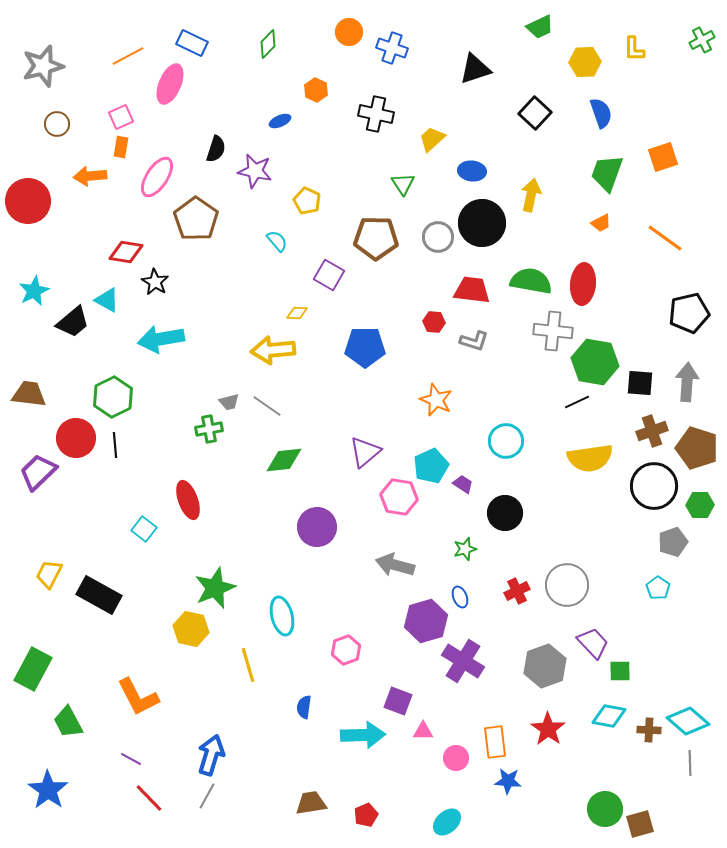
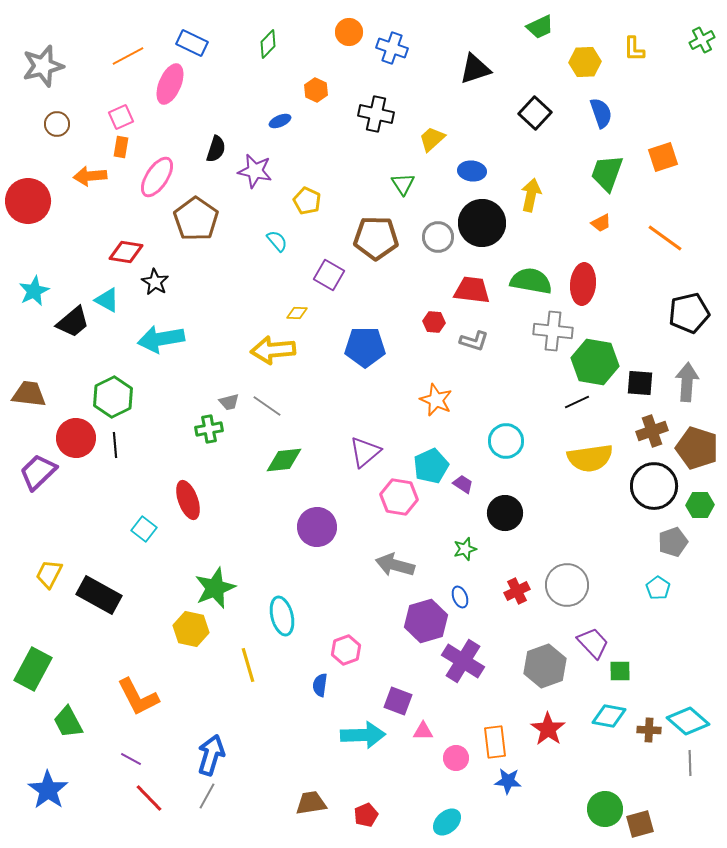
blue semicircle at (304, 707): moved 16 px right, 22 px up
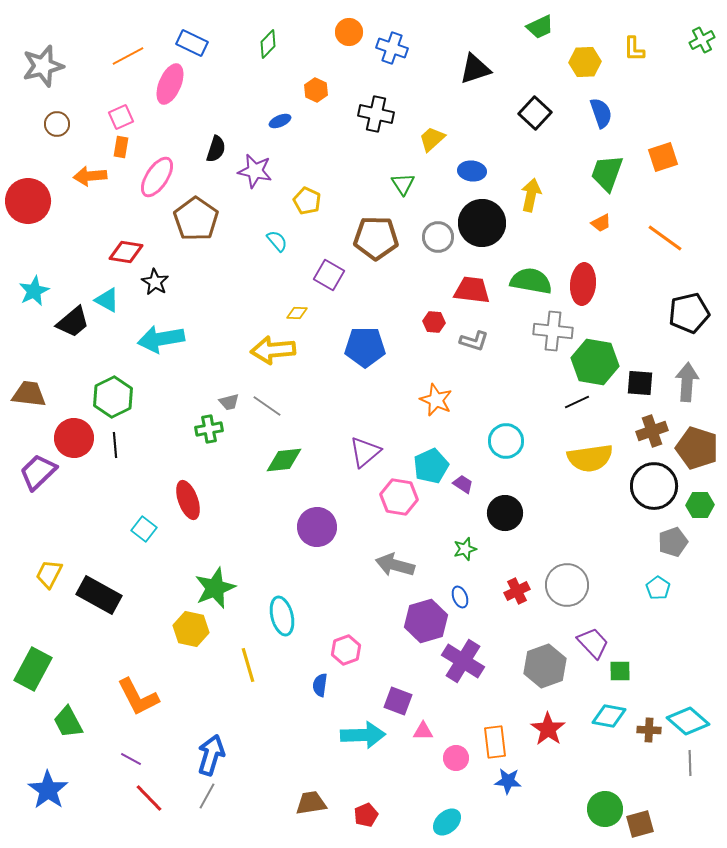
red circle at (76, 438): moved 2 px left
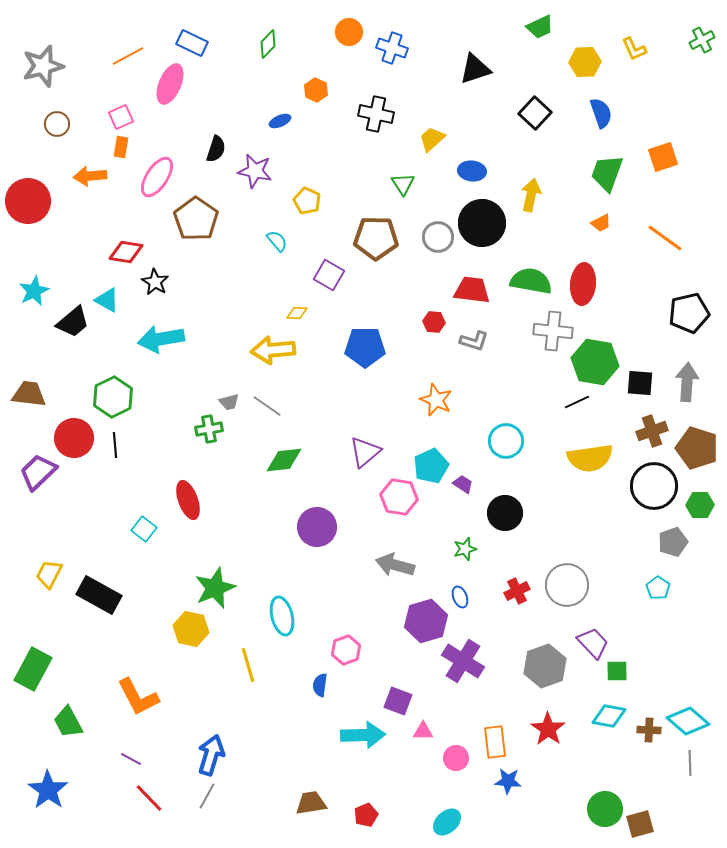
yellow L-shape at (634, 49): rotated 24 degrees counterclockwise
green square at (620, 671): moved 3 px left
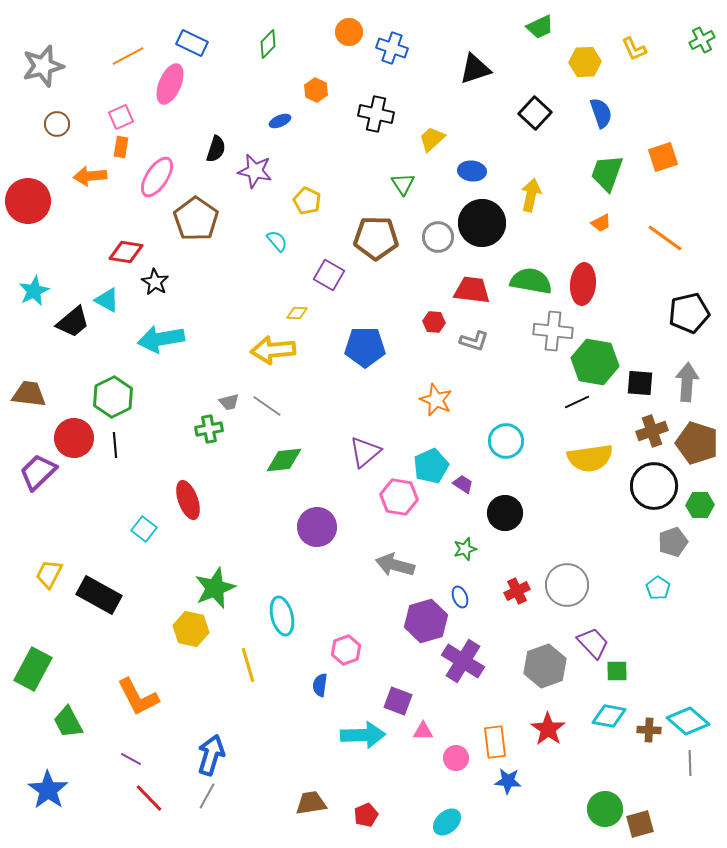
brown pentagon at (697, 448): moved 5 px up
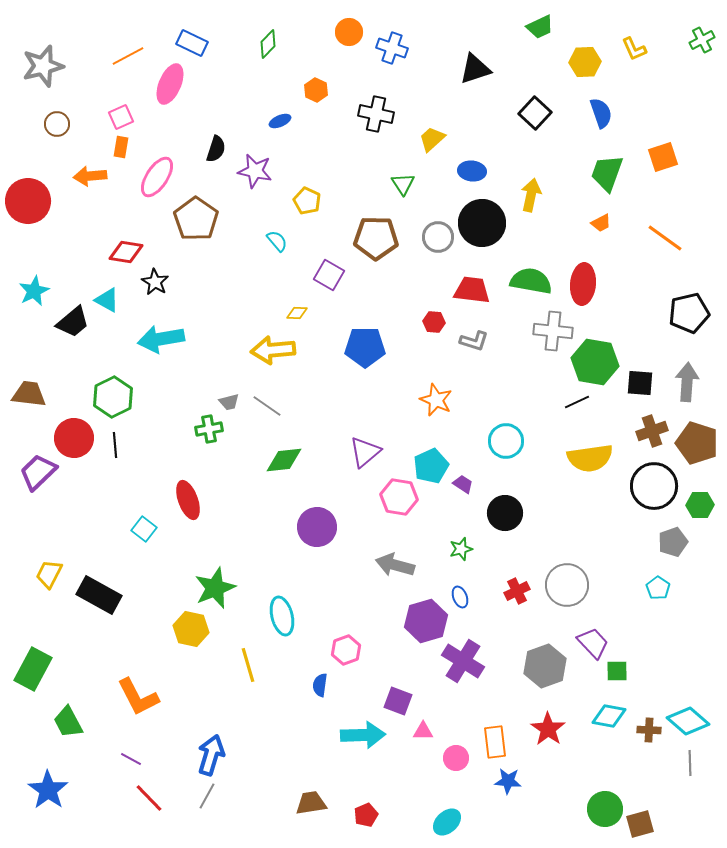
green star at (465, 549): moved 4 px left
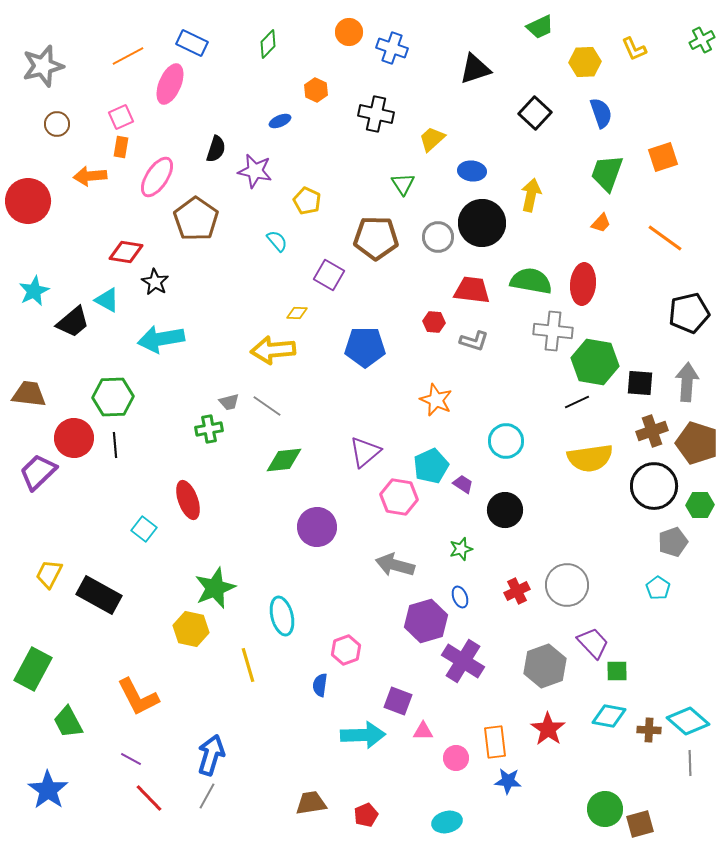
orange trapezoid at (601, 223): rotated 20 degrees counterclockwise
green hexagon at (113, 397): rotated 24 degrees clockwise
black circle at (505, 513): moved 3 px up
cyan ellipse at (447, 822): rotated 28 degrees clockwise
